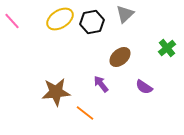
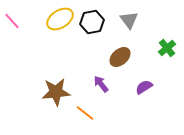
gray triangle: moved 4 px right, 6 px down; rotated 24 degrees counterclockwise
purple semicircle: rotated 114 degrees clockwise
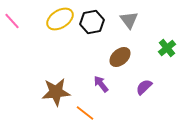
purple semicircle: rotated 12 degrees counterclockwise
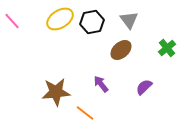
brown ellipse: moved 1 px right, 7 px up
